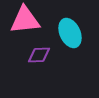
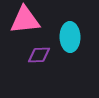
cyan ellipse: moved 4 px down; rotated 24 degrees clockwise
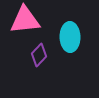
purple diamond: rotated 45 degrees counterclockwise
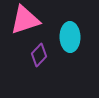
pink triangle: rotated 12 degrees counterclockwise
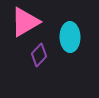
pink triangle: moved 2 px down; rotated 12 degrees counterclockwise
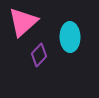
pink triangle: moved 2 px left; rotated 12 degrees counterclockwise
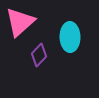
pink triangle: moved 3 px left
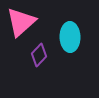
pink triangle: moved 1 px right
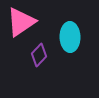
pink triangle: rotated 8 degrees clockwise
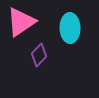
cyan ellipse: moved 9 px up
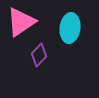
cyan ellipse: rotated 8 degrees clockwise
